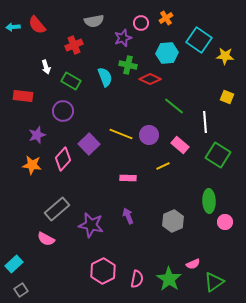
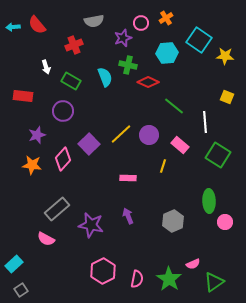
red diamond at (150, 79): moved 2 px left, 3 px down
yellow line at (121, 134): rotated 65 degrees counterclockwise
yellow line at (163, 166): rotated 48 degrees counterclockwise
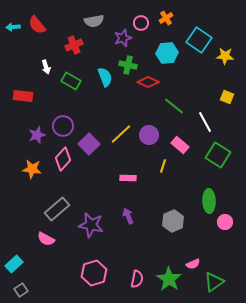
purple circle at (63, 111): moved 15 px down
white line at (205, 122): rotated 25 degrees counterclockwise
orange star at (32, 165): moved 4 px down
pink hexagon at (103, 271): moved 9 px left, 2 px down; rotated 10 degrees clockwise
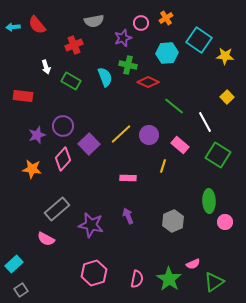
yellow square at (227, 97): rotated 24 degrees clockwise
